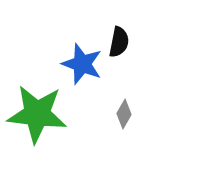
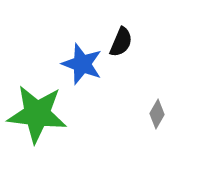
black semicircle: moved 2 px right; rotated 12 degrees clockwise
gray diamond: moved 33 px right
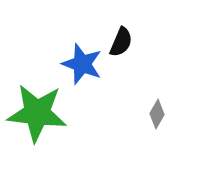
green star: moved 1 px up
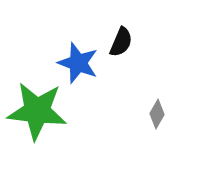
blue star: moved 4 px left, 1 px up
green star: moved 2 px up
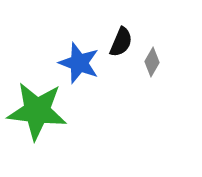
blue star: moved 1 px right
gray diamond: moved 5 px left, 52 px up
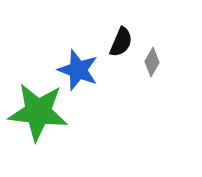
blue star: moved 1 px left, 7 px down
green star: moved 1 px right, 1 px down
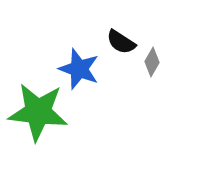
black semicircle: rotated 100 degrees clockwise
blue star: moved 1 px right, 1 px up
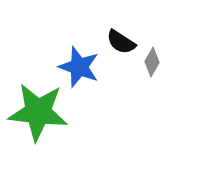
blue star: moved 2 px up
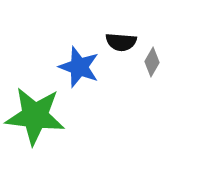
black semicircle: rotated 28 degrees counterclockwise
green star: moved 3 px left, 4 px down
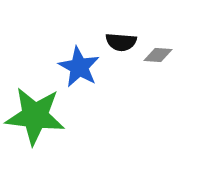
gray diamond: moved 6 px right, 7 px up; rotated 64 degrees clockwise
blue star: rotated 9 degrees clockwise
